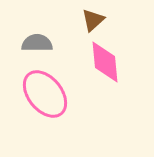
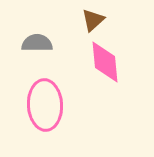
pink ellipse: moved 11 px down; rotated 36 degrees clockwise
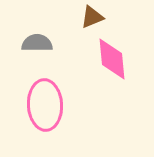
brown triangle: moved 1 px left, 3 px up; rotated 20 degrees clockwise
pink diamond: moved 7 px right, 3 px up
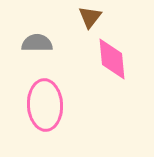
brown triangle: moved 2 px left; rotated 30 degrees counterclockwise
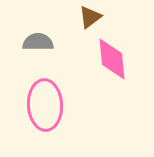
brown triangle: rotated 15 degrees clockwise
gray semicircle: moved 1 px right, 1 px up
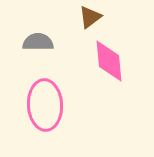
pink diamond: moved 3 px left, 2 px down
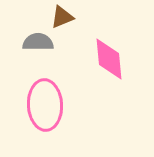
brown triangle: moved 28 px left; rotated 15 degrees clockwise
pink diamond: moved 2 px up
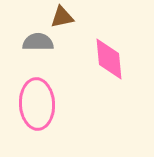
brown triangle: rotated 10 degrees clockwise
pink ellipse: moved 8 px left, 1 px up
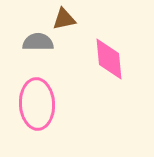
brown triangle: moved 2 px right, 2 px down
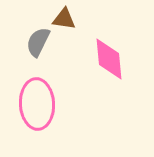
brown triangle: rotated 20 degrees clockwise
gray semicircle: rotated 64 degrees counterclockwise
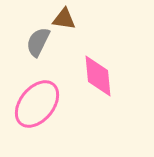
pink diamond: moved 11 px left, 17 px down
pink ellipse: rotated 42 degrees clockwise
